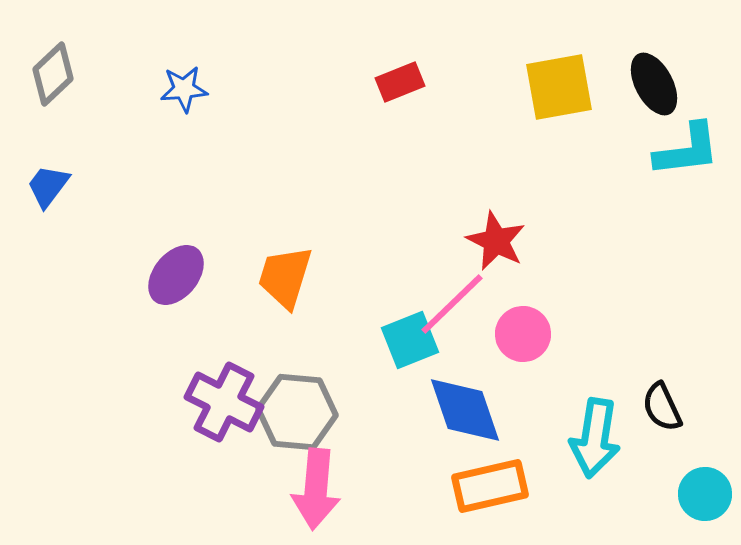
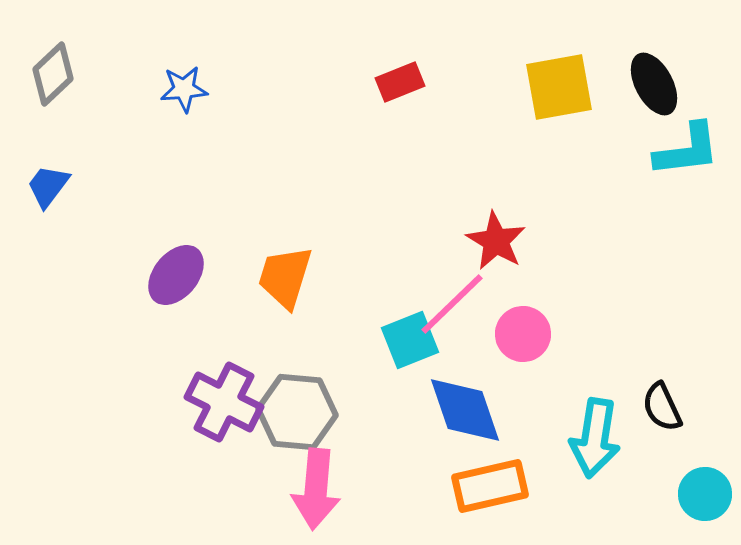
red star: rotated 4 degrees clockwise
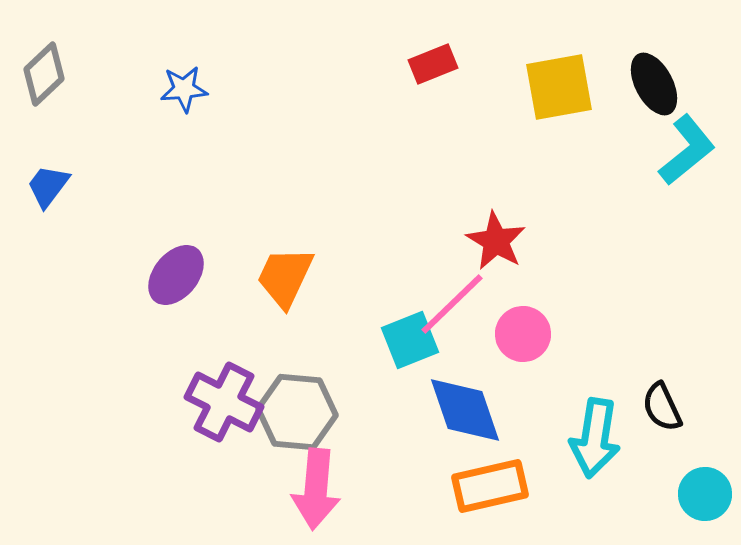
gray diamond: moved 9 px left
red rectangle: moved 33 px right, 18 px up
cyan L-shape: rotated 32 degrees counterclockwise
orange trapezoid: rotated 8 degrees clockwise
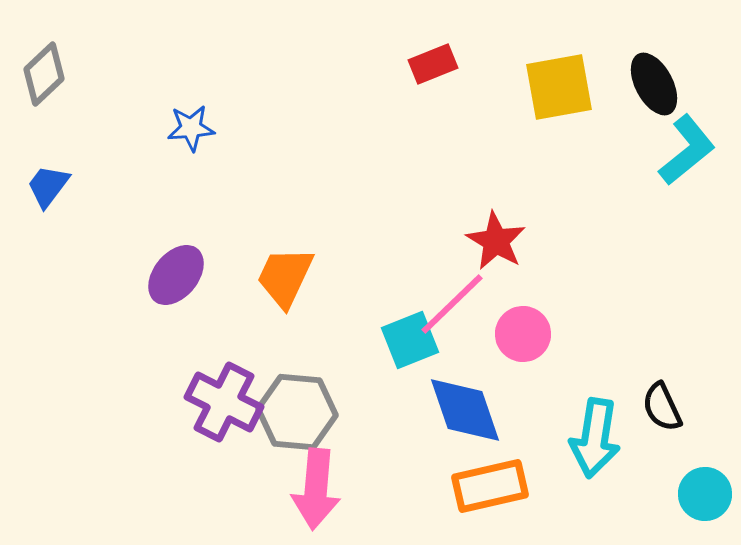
blue star: moved 7 px right, 39 px down
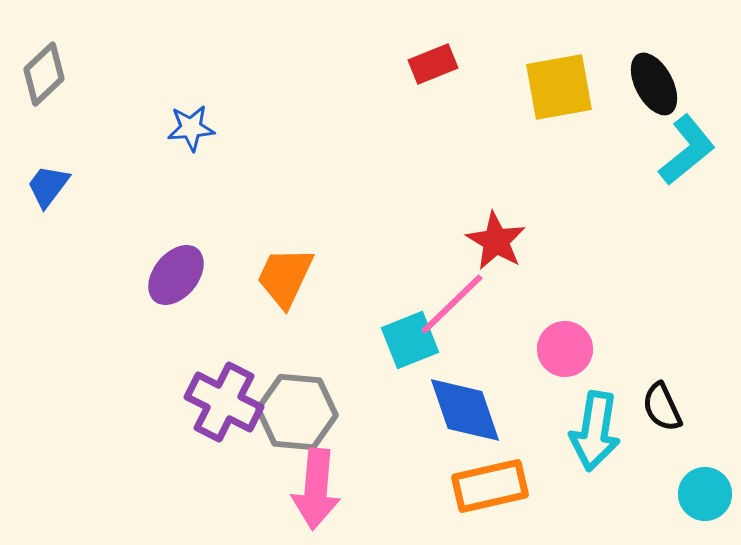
pink circle: moved 42 px right, 15 px down
cyan arrow: moved 7 px up
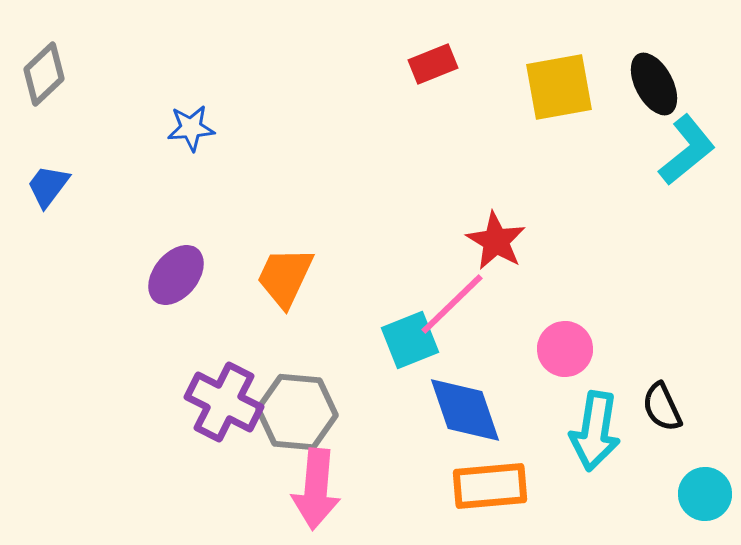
orange rectangle: rotated 8 degrees clockwise
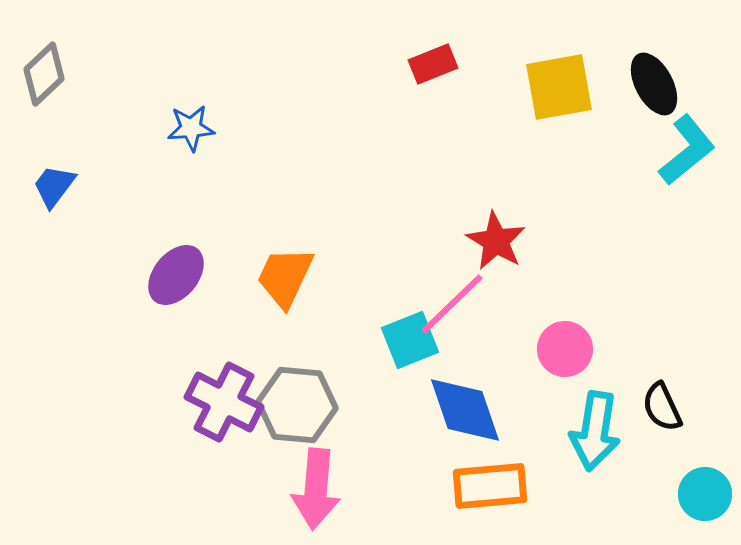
blue trapezoid: moved 6 px right
gray hexagon: moved 7 px up
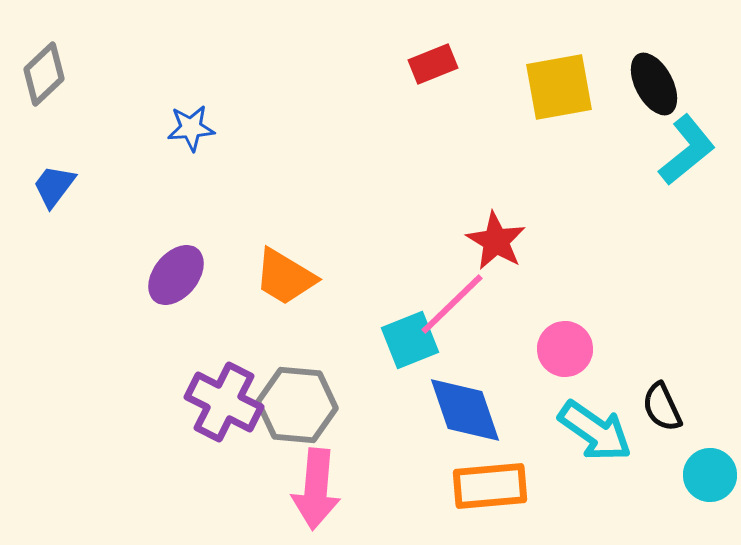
orange trapezoid: rotated 84 degrees counterclockwise
cyan arrow: rotated 64 degrees counterclockwise
cyan circle: moved 5 px right, 19 px up
